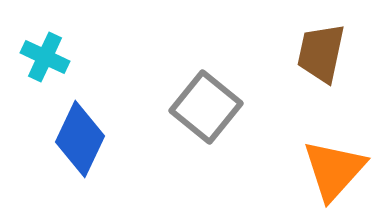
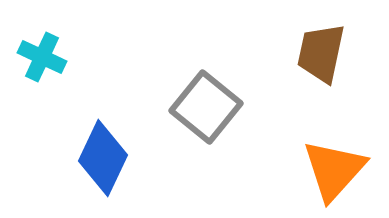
cyan cross: moved 3 px left
blue diamond: moved 23 px right, 19 px down
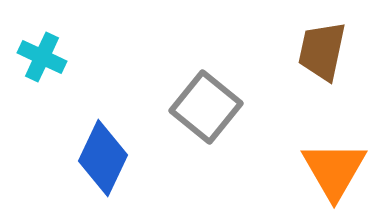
brown trapezoid: moved 1 px right, 2 px up
orange triangle: rotated 12 degrees counterclockwise
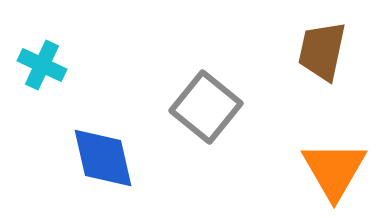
cyan cross: moved 8 px down
blue diamond: rotated 38 degrees counterclockwise
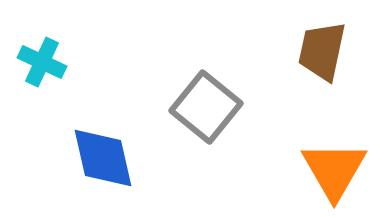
cyan cross: moved 3 px up
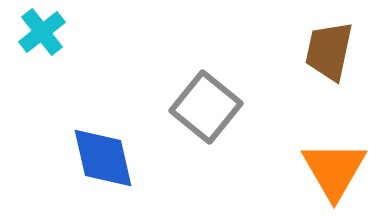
brown trapezoid: moved 7 px right
cyan cross: moved 30 px up; rotated 27 degrees clockwise
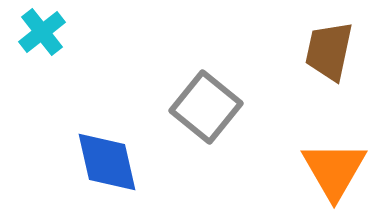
blue diamond: moved 4 px right, 4 px down
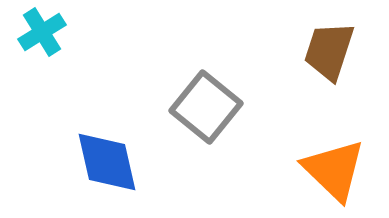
cyan cross: rotated 6 degrees clockwise
brown trapezoid: rotated 6 degrees clockwise
orange triangle: rotated 16 degrees counterclockwise
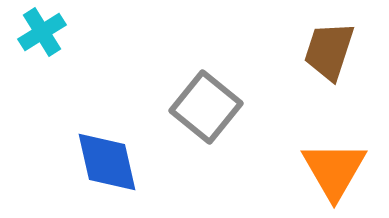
orange triangle: rotated 16 degrees clockwise
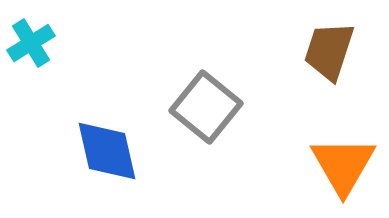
cyan cross: moved 11 px left, 11 px down
blue diamond: moved 11 px up
orange triangle: moved 9 px right, 5 px up
